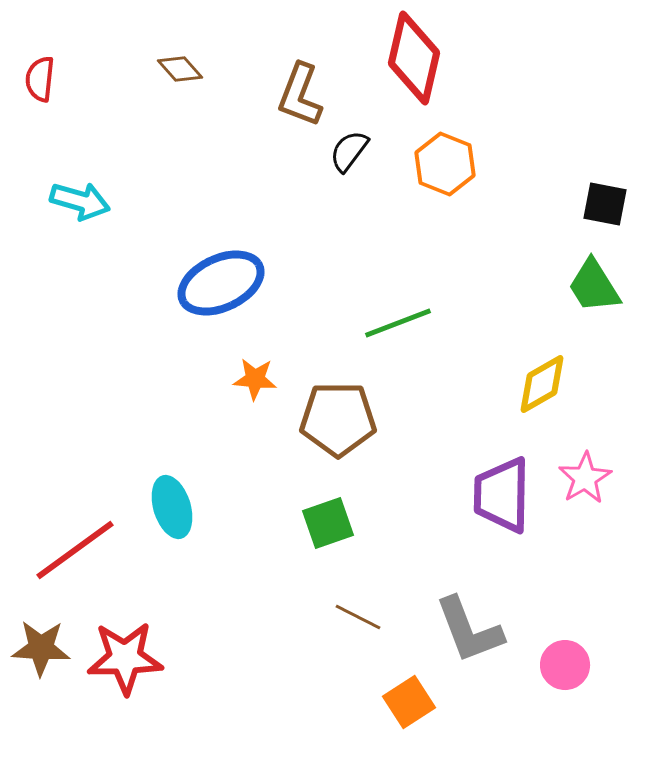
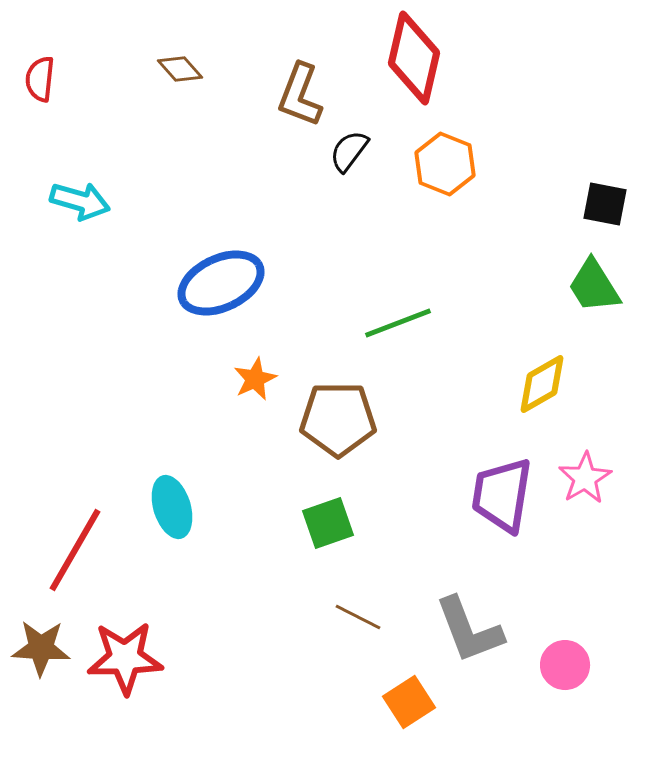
orange star: rotated 30 degrees counterclockwise
purple trapezoid: rotated 8 degrees clockwise
red line: rotated 24 degrees counterclockwise
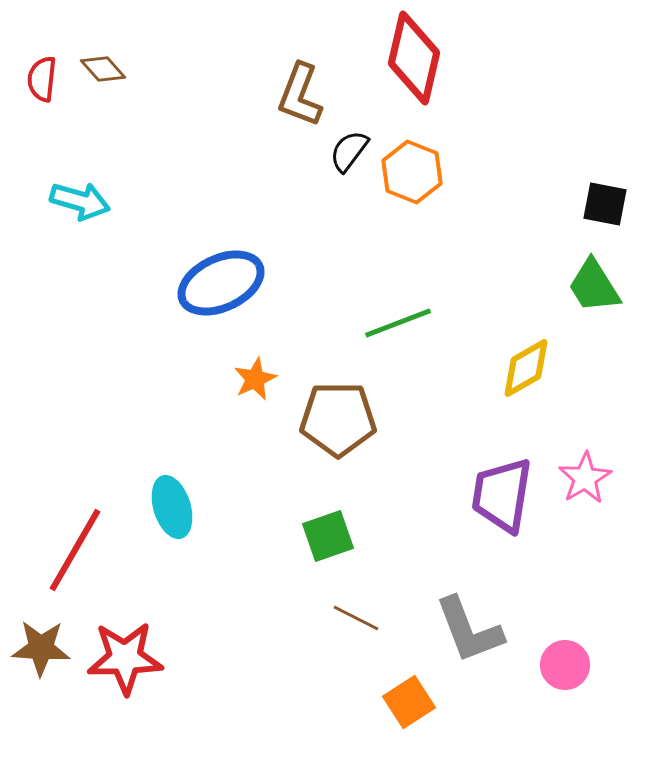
brown diamond: moved 77 px left
red semicircle: moved 2 px right
orange hexagon: moved 33 px left, 8 px down
yellow diamond: moved 16 px left, 16 px up
green square: moved 13 px down
brown line: moved 2 px left, 1 px down
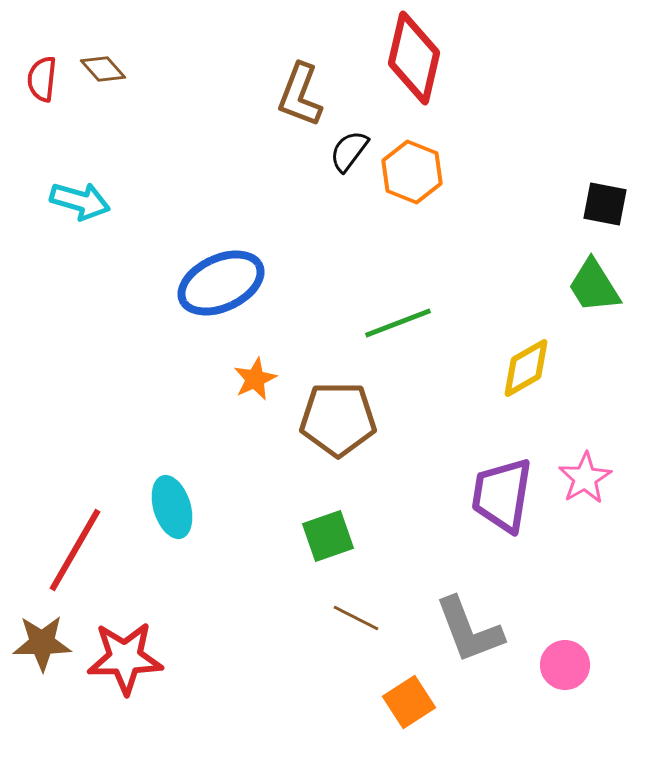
brown star: moved 1 px right, 5 px up; rotated 4 degrees counterclockwise
